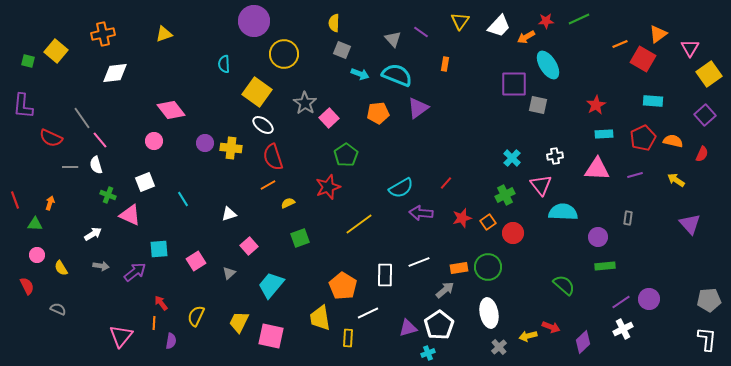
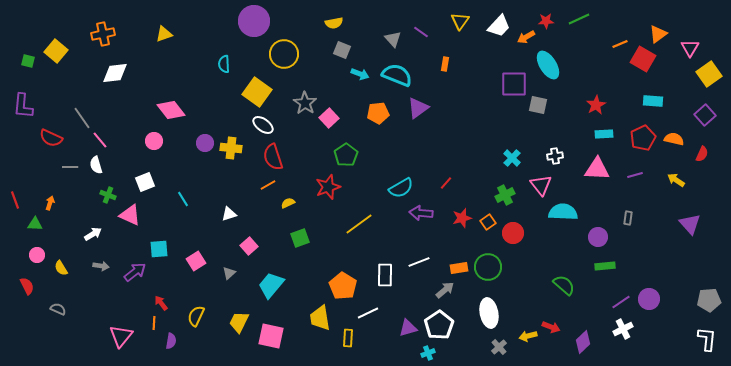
yellow semicircle at (334, 23): rotated 102 degrees counterclockwise
orange semicircle at (673, 141): moved 1 px right, 2 px up
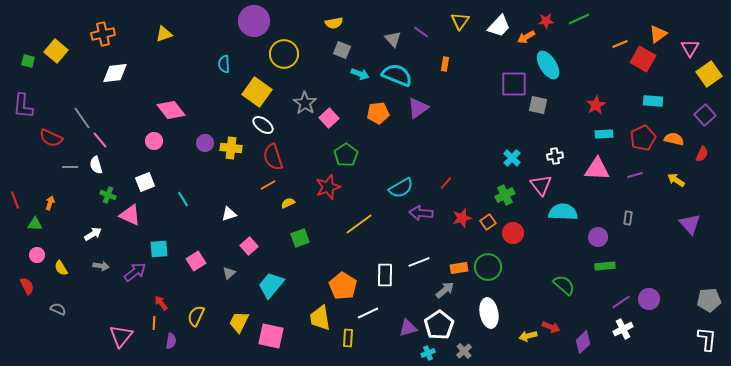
gray cross at (499, 347): moved 35 px left, 4 px down
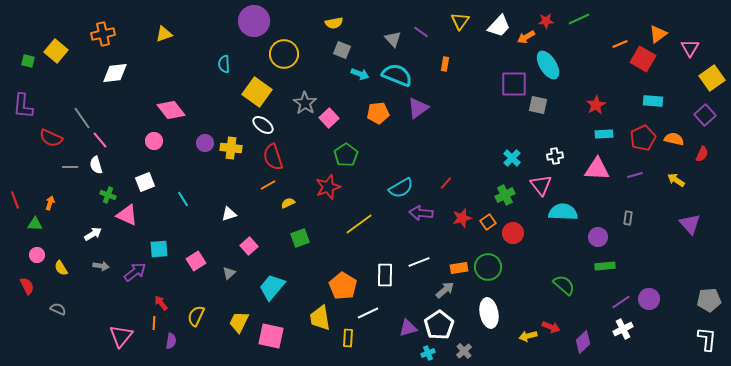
yellow square at (709, 74): moved 3 px right, 4 px down
pink triangle at (130, 215): moved 3 px left
cyan trapezoid at (271, 285): moved 1 px right, 2 px down
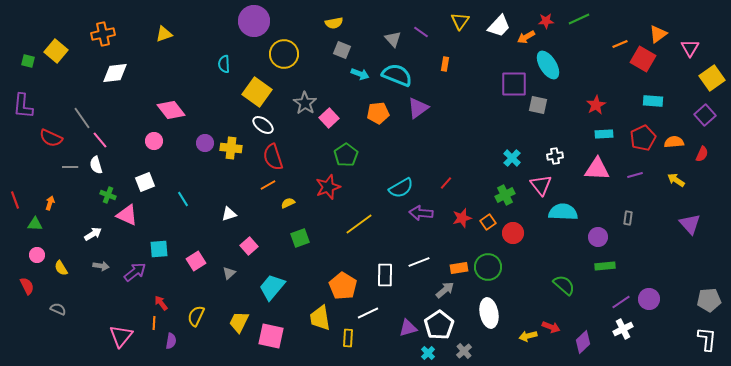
orange semicircle at (674, 139): moved 3 px down; rotated 18 degrees counterclockwise
cyan cross at (428, 353): rotated 24 degrees counterclockwise
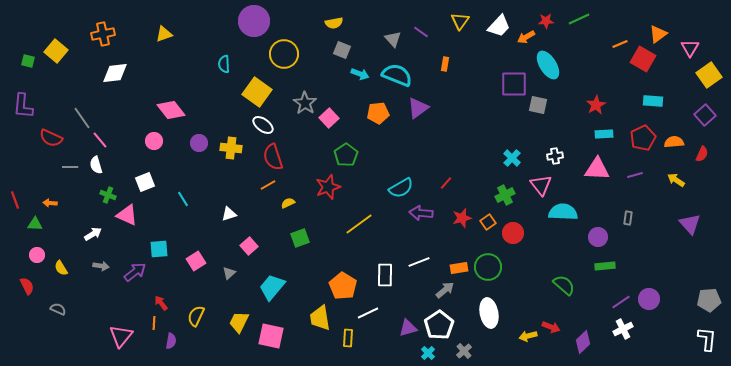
yellow square at (712, 78): moved 3 px left, 3 px up
purple circle at (205, 143): moved 6 px left
orange arrow at (50, 203): rotated 104 degrees counterclockwise
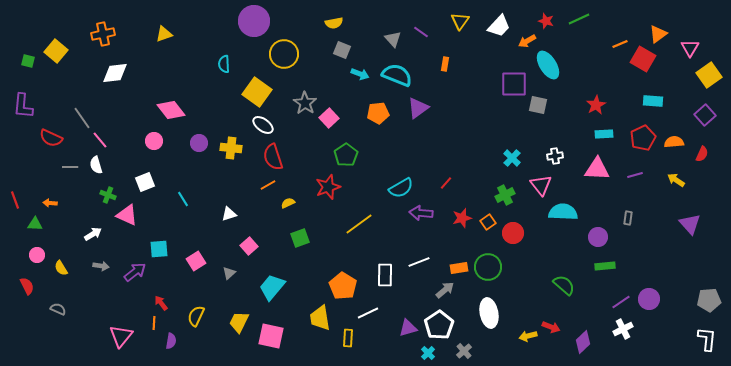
red star at (546, 21): rotated 21 degrees clockwise
orange arrow at (526, 37): moved 1 px right, 4 px down
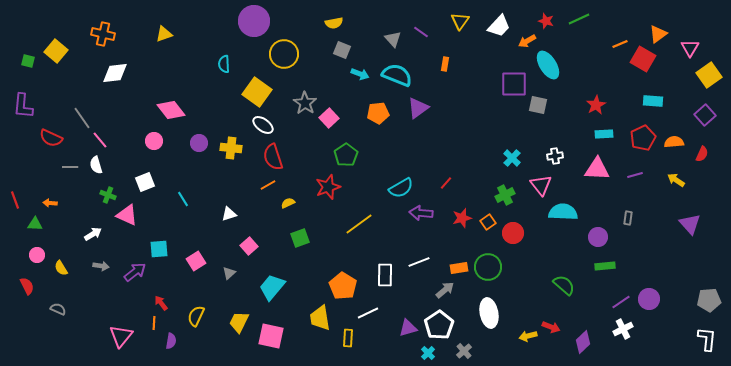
orange cross at (103, 34): rotated 25 degrees clockwise
